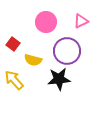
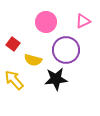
pink triangle: moved 2 px right
purple circle: moved 1 px left, 1 px up
black star: moved 3 px left
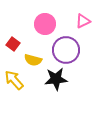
pink circle: moved 1 px left, 2 px down
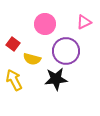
pink triangle: moved 1 px right, 1 px down
purple circle: moved 1 px down
yellow semicircle: moved 1 px left, 1 px up
yellow arrow: rotated 15 degrees clockwise
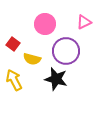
black star: rotated 20 degrees clockwise
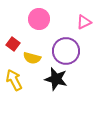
pink circle: moved 6 px left, 5 px up
yellow semicircle: moved 1 px up
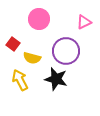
yellow arrow: moved 6 px right
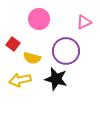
yellow arrow: rotated 75 degrees counterclockwise
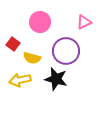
pink circle: moved 1 px right, 3 px down
